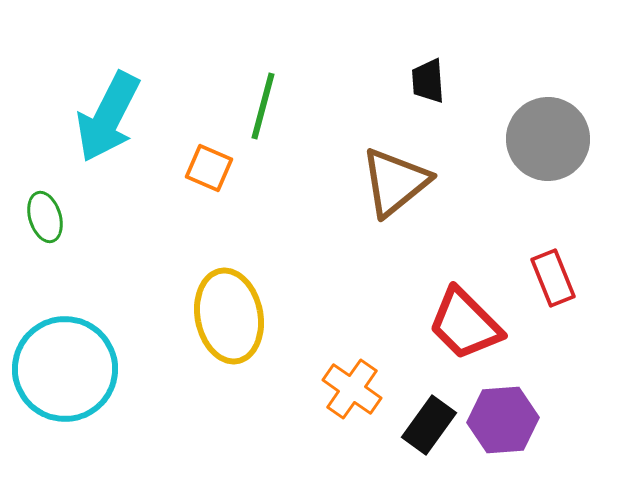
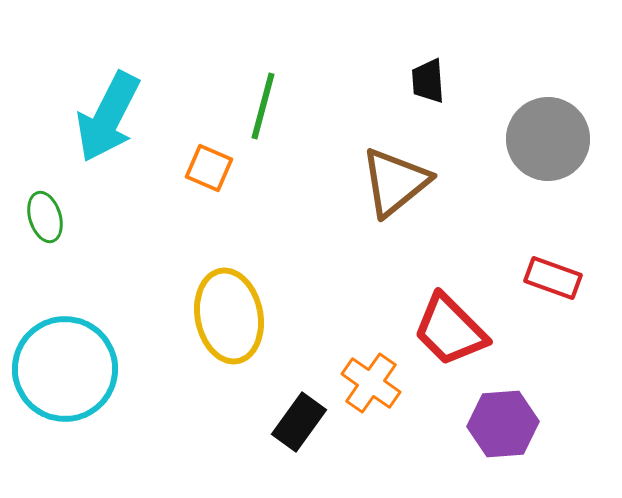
red rectangle: rotated 48 degrees counterclockwise
red trapezoid: moved 15 px left, 6 px down
orange cross: moved 19 px right, 6 px up
purple hexagon: moved 4 px down
black rectangle: moved 130 px left, 3 px up
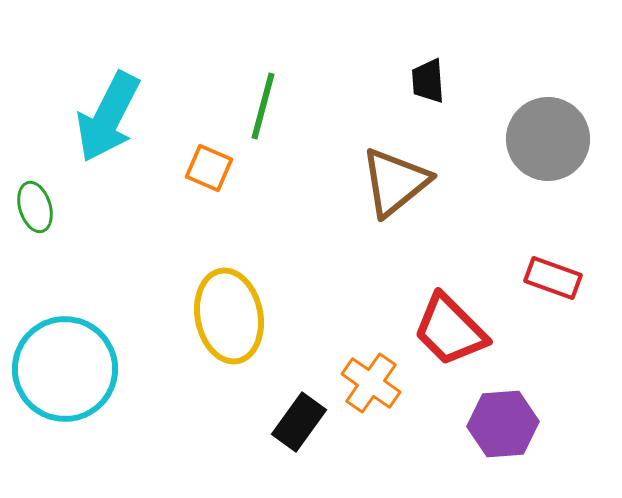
green ellipse: moved 10 px left, 10 px up
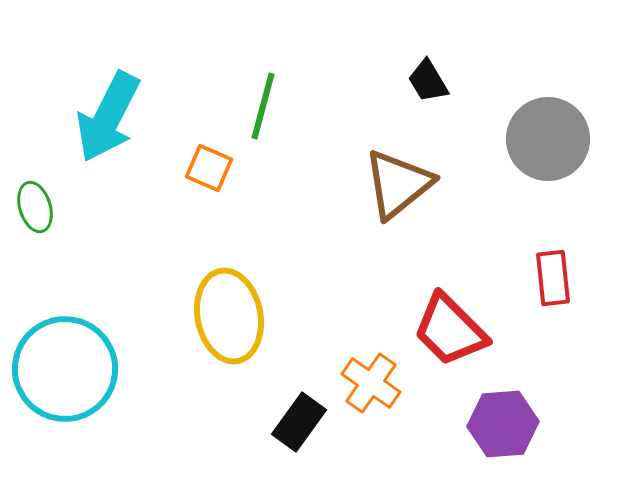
black trapezoid: rotated 27 degrees counterclockwise
brown triangle: moved 3 px right, 2 px down
red rectangle: rotated 64 degrees clockwise
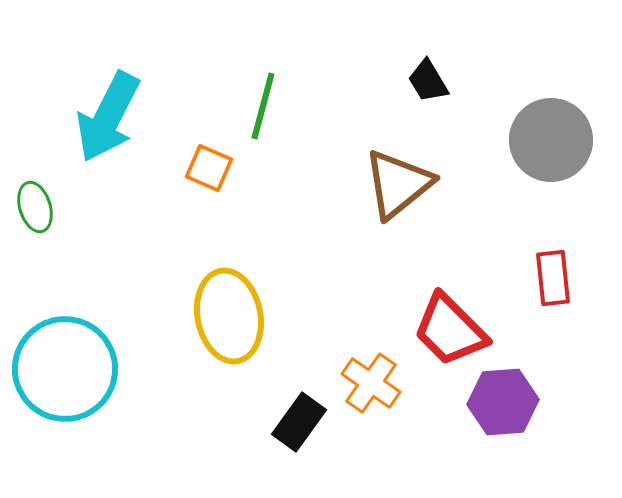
gray circle: moved 3 px right, 1 px down
purple hexagon: moved 22 px up
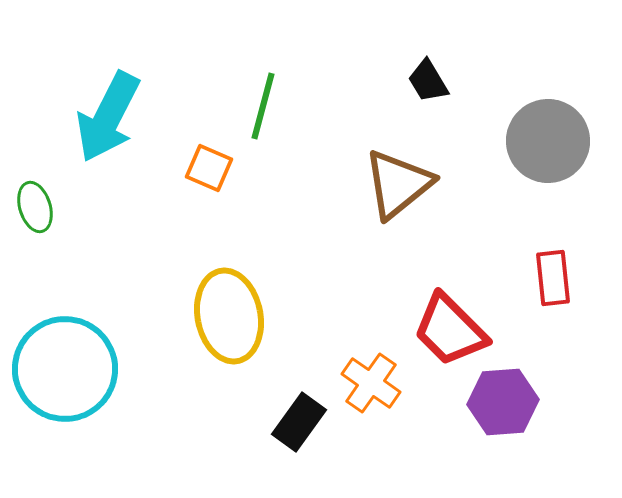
gray circle: moved 3 px left, 1 px down
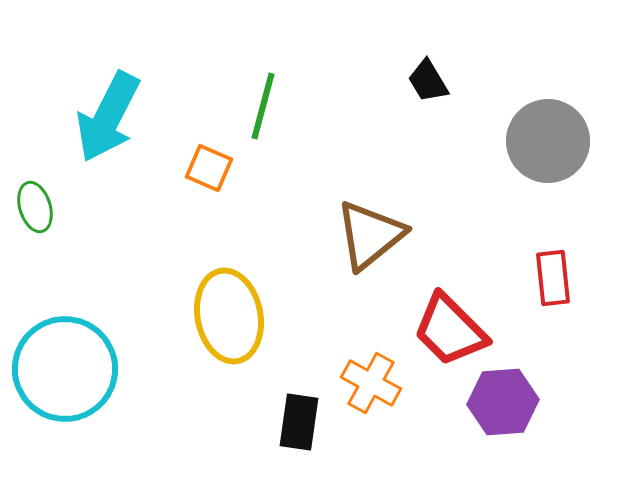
brown triangle: moved 28 px left, 51 px down
orange cross: rotated 6 degrees counterclockwise
black rectangle: rotated 28 degrees counterclockwise
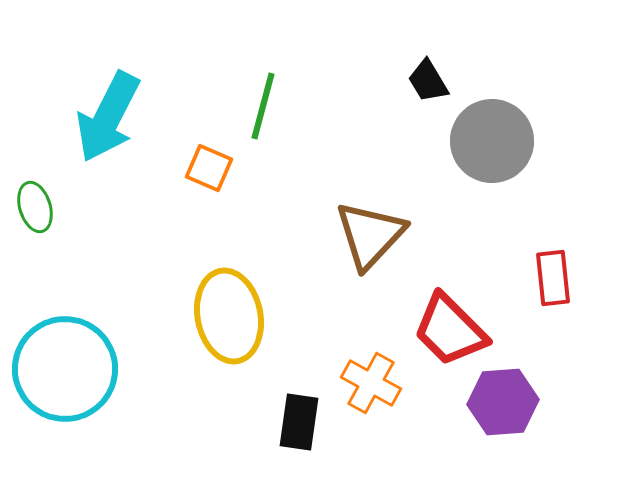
gray circle: moved 56 px left
brown triangle: rotated 8 degrees counterclockwise
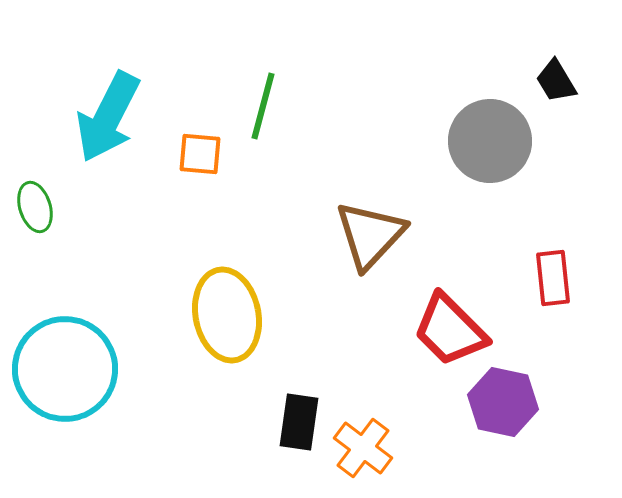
black trapezoid: moved 128 px right
gray circle: moved 2 px left
orange square: moved 9 px left, 14 px up; rotated 18 degrees counterclockwise
yellow ellipse: moved 2 px left, 1 px up
orange cross: moved 8 px left, 65 px down; rotated 8 degrees clockwise
purple hexagon: rotated 16 degrees clockwise
